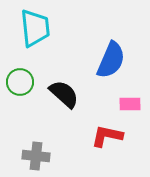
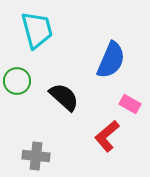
cyan trapezoid: moved 2 px right, 2 px down; rotated 9 degrees counterclockwise
green circle: moved 3 px left, 1 px up
black semicircle: moved 3 px down
pink rectangle: rotated 30 degrees clockwise
red L-shape: rotated 52 degrees counterclockwise
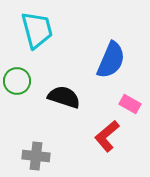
black semicircle: rotated 24 degrees counterclockwise
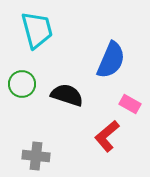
green circle: moved 5 px right, 3 px down
black semicircle: moved 3 px right, 2 px up
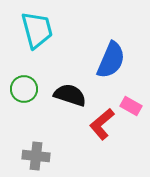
green circle: moved 2 px right, 5 px down
black semicircle: moved 3 px right
pink rectangle: moved 1 px right, 2 px down
red L-shape: moved 5 px left, 12 px up
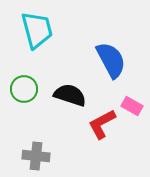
blue semicircle: rotated 51 degrees counterclockwise
pink rectangle: moved 1 px right
red L-shape: rotated 12 degrees clockwise
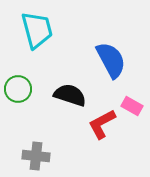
green circle: moved 6 px left
